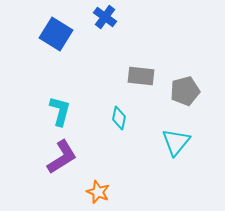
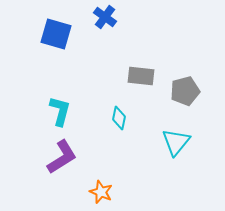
blue square: rotated 16 degrees counterclockwise
orange star: moved 3 px right
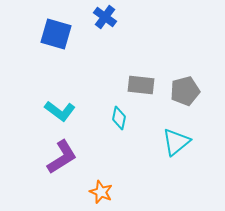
gray rectangle: moved 9 px down
cyan L-shape: rotated 112 degrees clockwise
cyan triangle: rotated 12 degrees clockwise
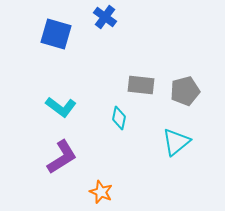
cyan L-shape: moved 1 px right, 4 px up
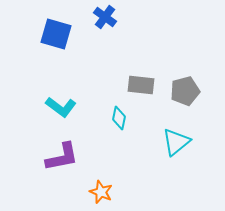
purple L-shape: rotated 21 degrees clockwise
